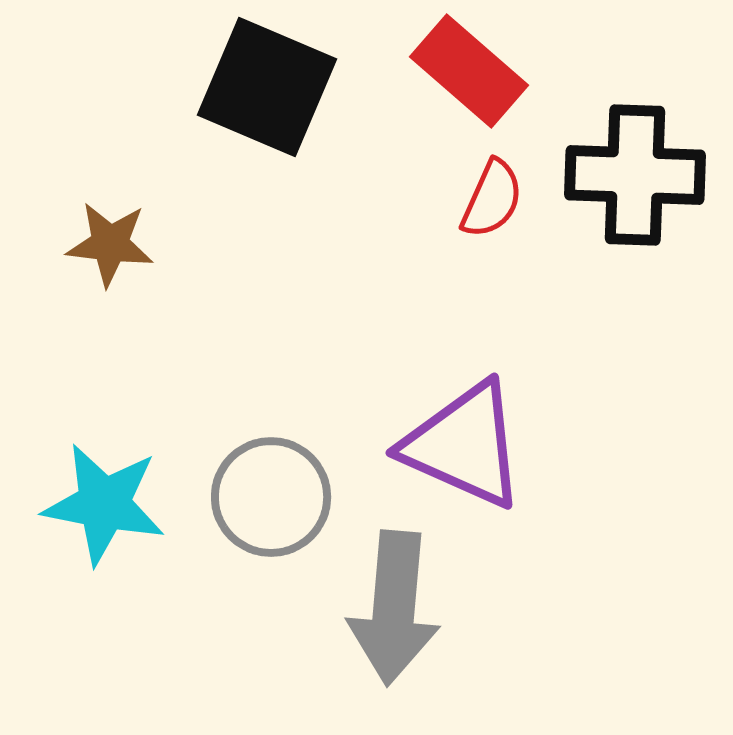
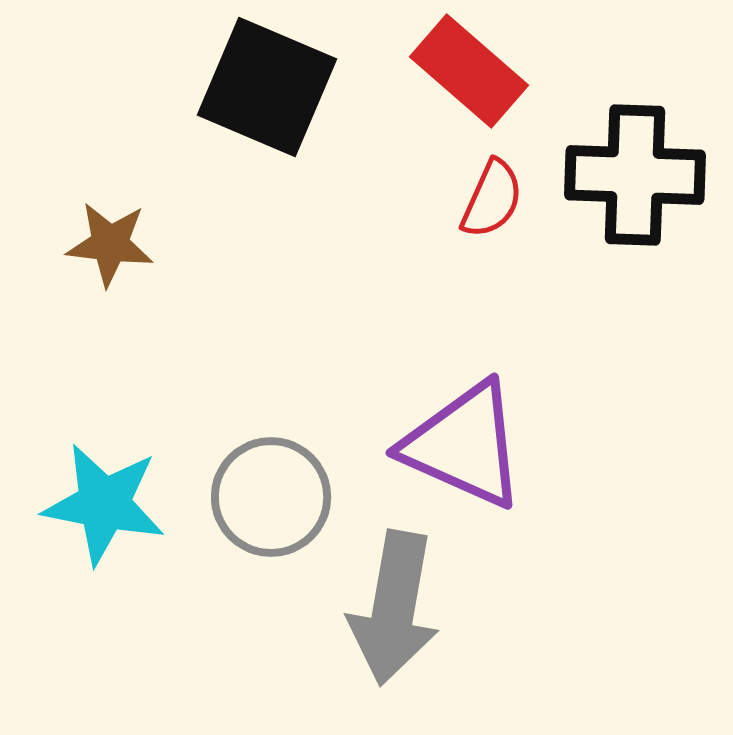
gray arrow: rotated 5 degrees clockwise
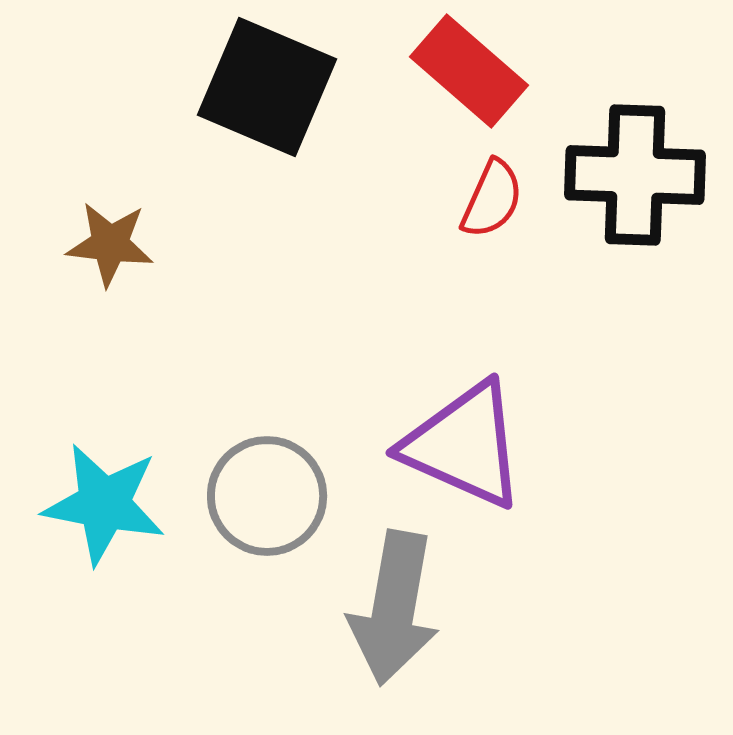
gray circle: moved 4 px left, 1 px up
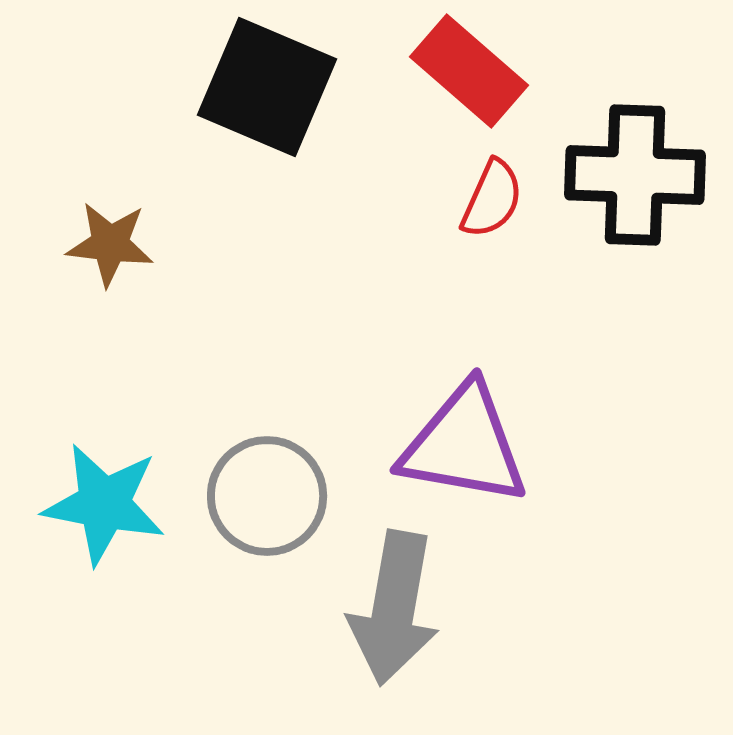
purple triangle: rotated 14 degrees counterclockwise
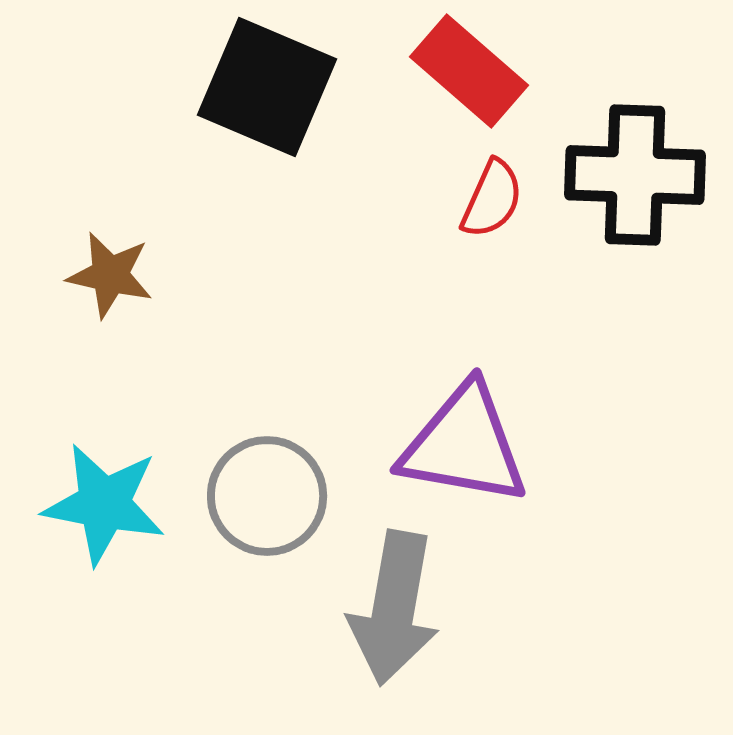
brown star: moved 31 px down; rotated 6 degrees clockwise
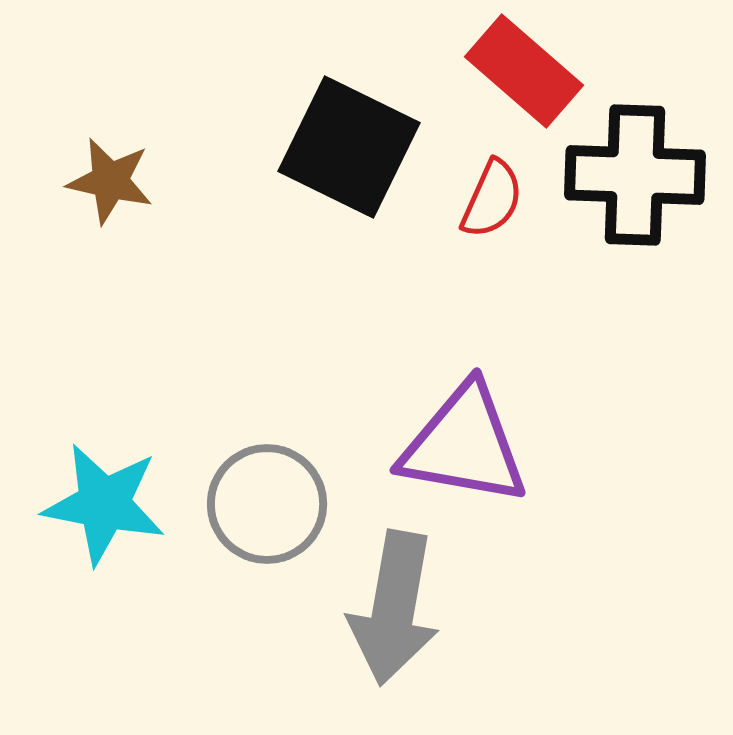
red rectangle: moved 55 px right
black square: moved 82 px right, 60 px down; rotated 3 degrees clockwise
brown star: moved 94 px up
gray circle: moved 8 px down
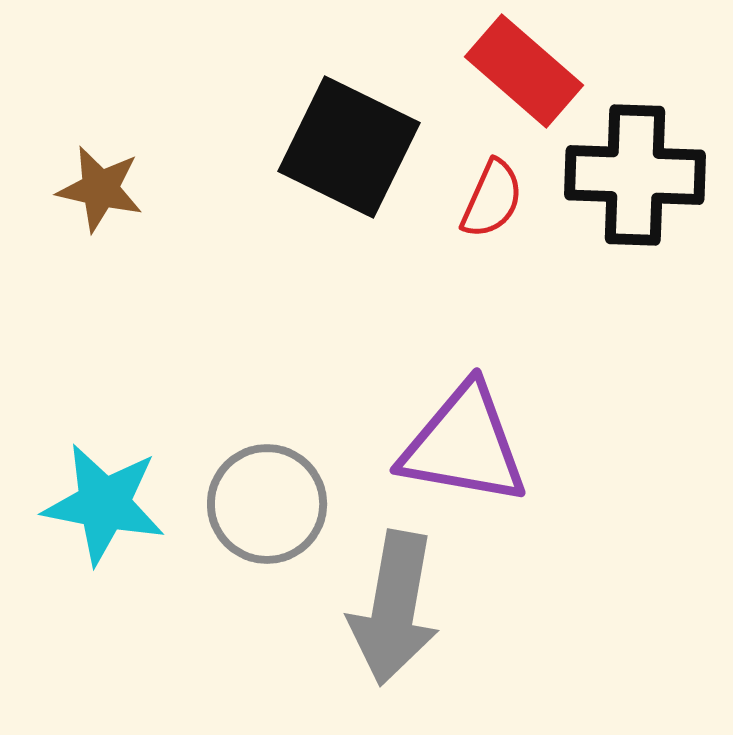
brown star: moved 10 px left, 8 px down
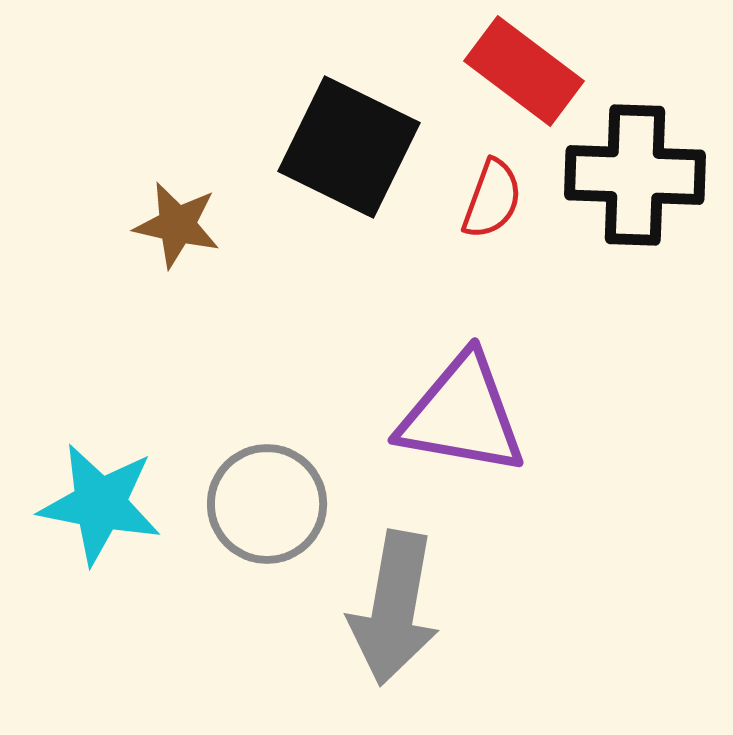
red rectangle: rotated 4 degrees counterclockwise
brown star: moved 77 px right, 36 px down
red semicircle: rotated 4 degrees counterclockwise
purple triangle: moved 2 px left, 30 px up
cyan star: moved 4 px left
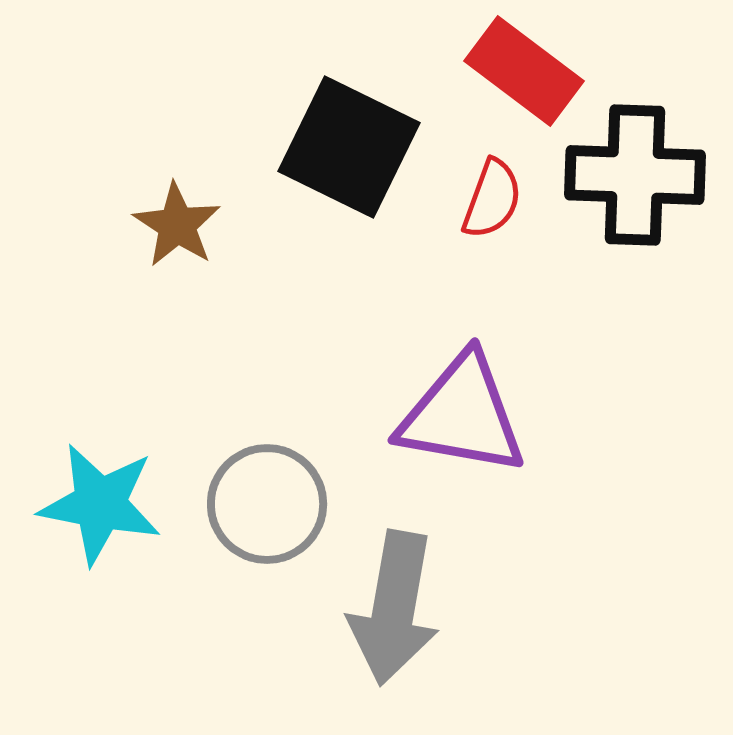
brown star: rotated 20 degrees clockwise
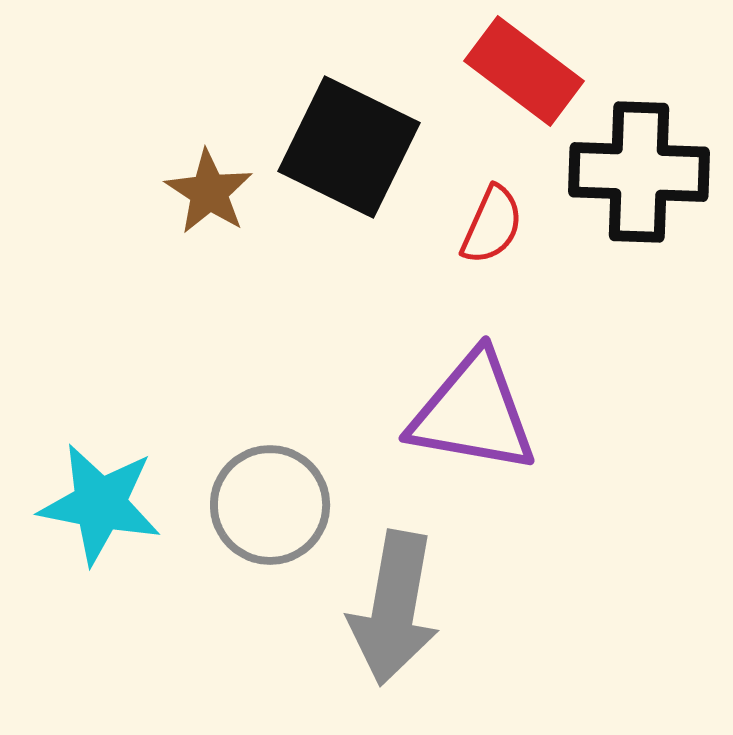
black cross: moved 4 px right, 3 px up
red semicircle: moved 26 px down; rotated 4 degrees clockwise
brown star: moved 32 px right, 33 px up
purple triangle: moved 11 px right, 2 px up
gray circle: moved 3 px right, 1 px down
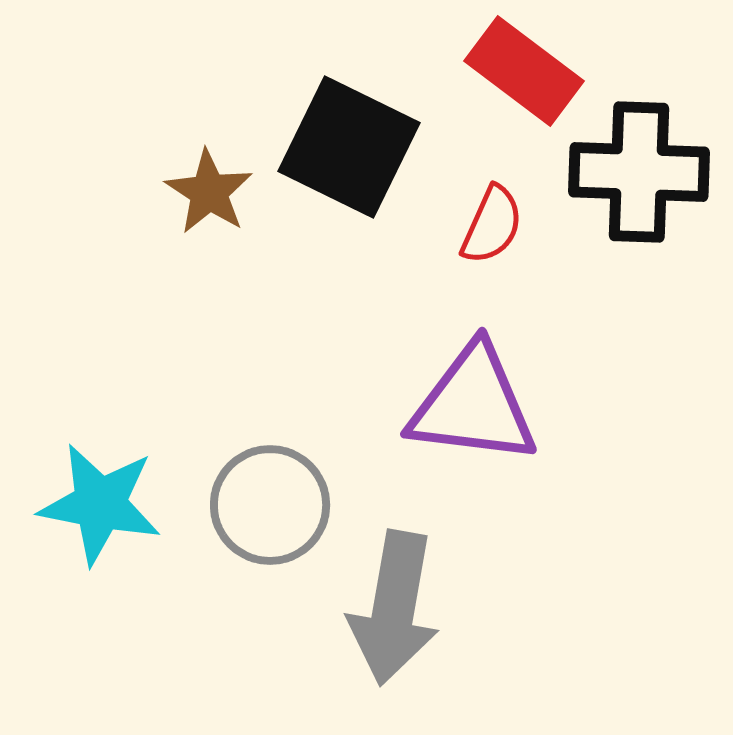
purple triangle: moved 8 px up; rotated 3 degrees counterclockwise
